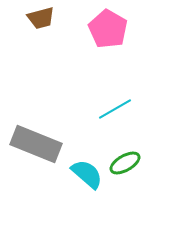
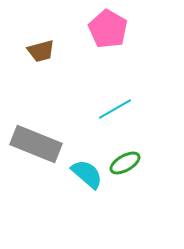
brown trapezoid: moved 33 px down
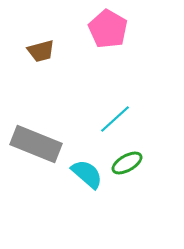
cyan line: moved 10 px down; rotated 12 degrees counterclockwise
green ellipse: moved 2 px right
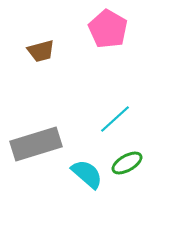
gray rectangle: rotated 39 degrees counterclockwise
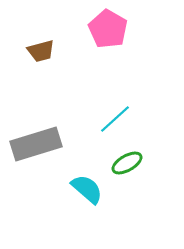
cyan semicircle: moved 15 px down
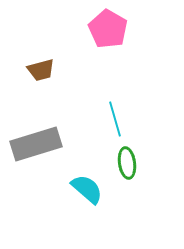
brown trapezoid: moved 19 px down
cyan line: rotated 64 degrees counterclockwise
green ellipse: rotated 68 degrees counterclockwise
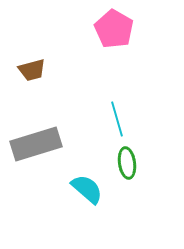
pink pentagon: moved 6 px right
brown trapezoid: moved 9 px left
cyan line: moved 2 px right
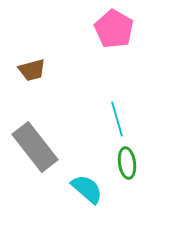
gray rectangle: moved 1 px left, 3 px down; rotated 69 degrees clockwise
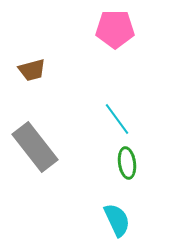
pink pentagon: moved 1 px right; rotated 30 degrees counterclockwise
cyan line: rotated 20 degrees counterclockwise
cyan semicircle: moved 30 px right, 31 px down; rotated 24 degrees clockwise
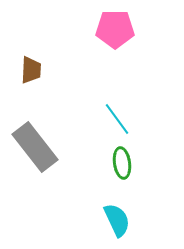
brown trapezoid: moved 1 px left; rotated 72 degrees counterclockwise
green ellipse: moved 5 px left
